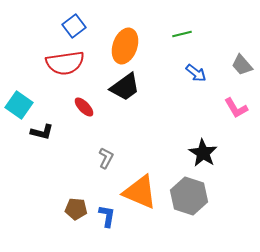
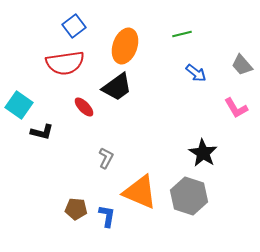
black trapezoid: moved 8 px left
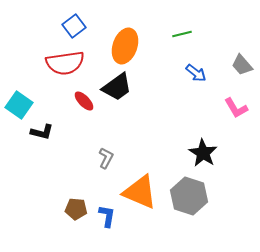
red ellipse: moved 6 px up
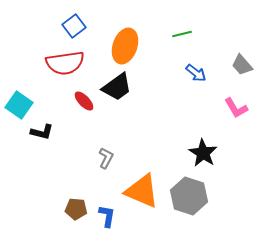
orange triangle: moved 2 px right, 1 px up
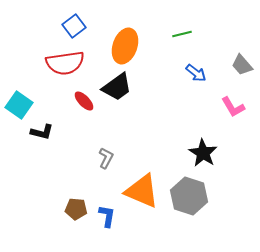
pink L-shape: moved 3 px left, 1 px up
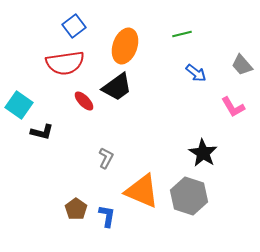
brown pentagon: rotated 30 degrees clockwise
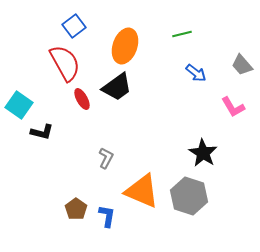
red semicircle: rotated 111 degrees counterclockwise
red ellipse: moved 2 px left, 2 px up; rotated 15 degrees clockwise
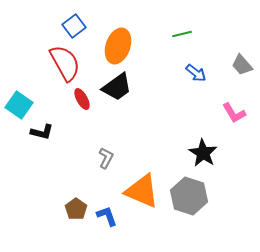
orange ellipse: moved 7 px left
pink L-shape: moved 1 px right, 6 px down
blue L-shape: rotated 30 degrees counterclockwise
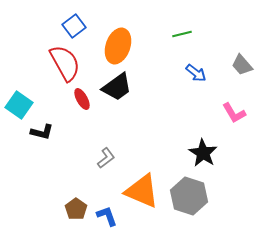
gray L-shape: rotated 25 degrees clockwise
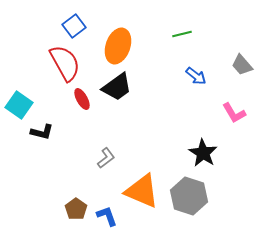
blue arrow: moved 3 px down
